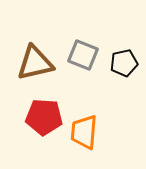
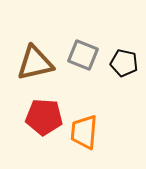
black pentagon: rotated 24 degrees clockwise
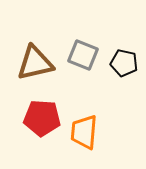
red pentagon: moved 2 px left, 1 px down
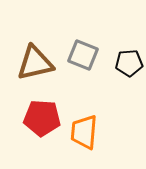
black pentagon: moved 5 px right; rotated 16 degrees counterclockwise
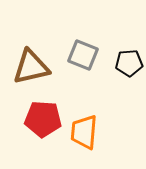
brown triangle: moved 4 px left, 4 px down
red pentagon: moved 1 px right, 1 px down
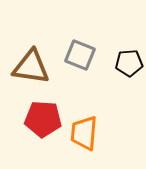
gray square: moved 3 px left
brown triangle: rotated 21 degrees clockwise
orange trapezoid: moved 1 px down
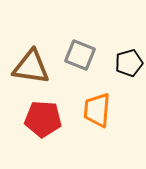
black pentagon: rotated 12 degrees counterclockwise
orange trapezoid: moved 13 px right, 23 px up
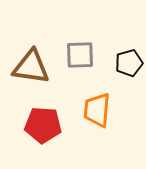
gray square: rotated 24 degrees counterclockwise
red pentagon: moved 6 px down
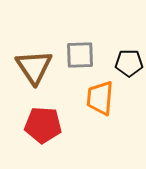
black pentagon: rotated 16 degrees clockwise
brown triangle: moved 3 px right; rotated 48 degrees clockwise
orange trapezoid: moved 3 px right, 12 px up
